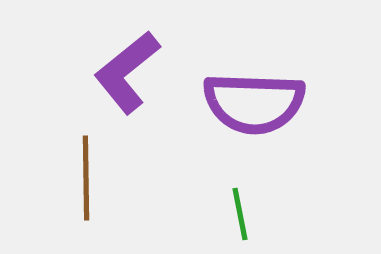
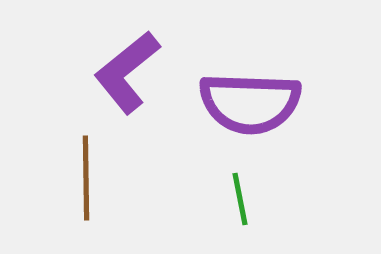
purple semicircle: moved 4 px left
green line: moved 15 px up
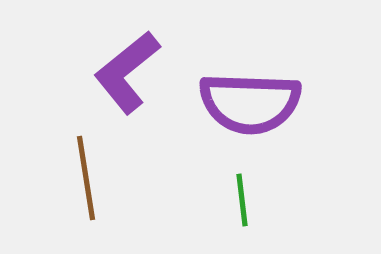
brown line: rotated 8 degrees counterclockwise
green line: moved 2 px right, 1 px down; rotated 4 degrees clockwise
